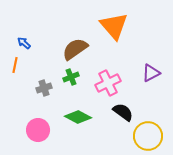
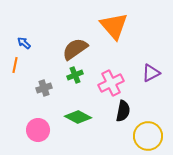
green cross: moved 4 px right, 2 px up
pink cross: moved 3 px right
black semicircle: moved 1 px up; rotated 65 degrees clockwise
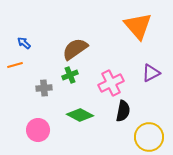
orange triangle: moved 24 px right
orange line: rotated 63 degrees clockwise
green cross: moved 5 px left
gray cross: rotated 14 degrees clockwise
green diamond: moved 2 px right, 2 px up
yellow circle: moved 1 px right, 1 px down
